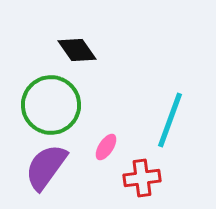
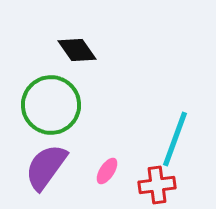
cyan line: moved 5 px right, 19 px down
pink ellipse: moved 1 px right, 24 px down
red cross: moved 15 px right, 7 px down
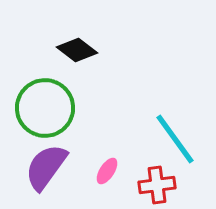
black diamond: rotated 18 degrees counterclockwise
green circle: moved 6 px left, 3 px down
cyan line: rotated 56 degrees counterclockwise
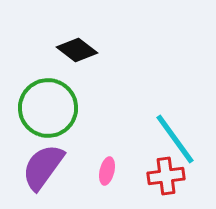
green circle: moved 3 px right
purple semicircle: moved 3 px left
pink ellipse: rotated 20 degrees counterclockwise
red cross: moved 9 px right, 9 px up
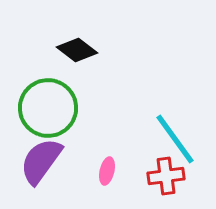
purple semicircle: moved 2 px left, 6 px up
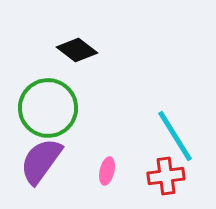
cyan line: moved 3 px up; rotated 4 degrees clockwise
